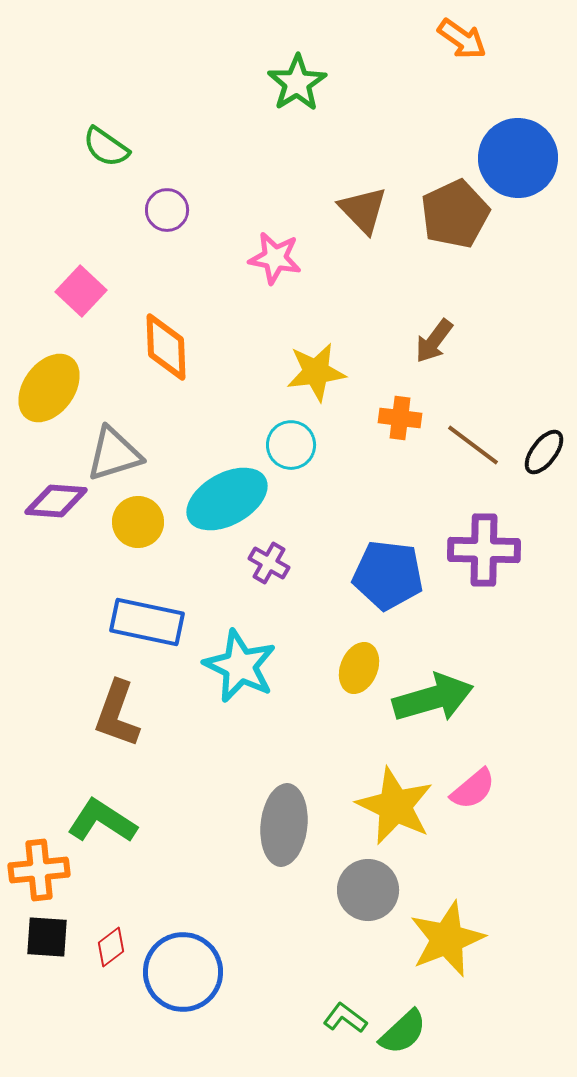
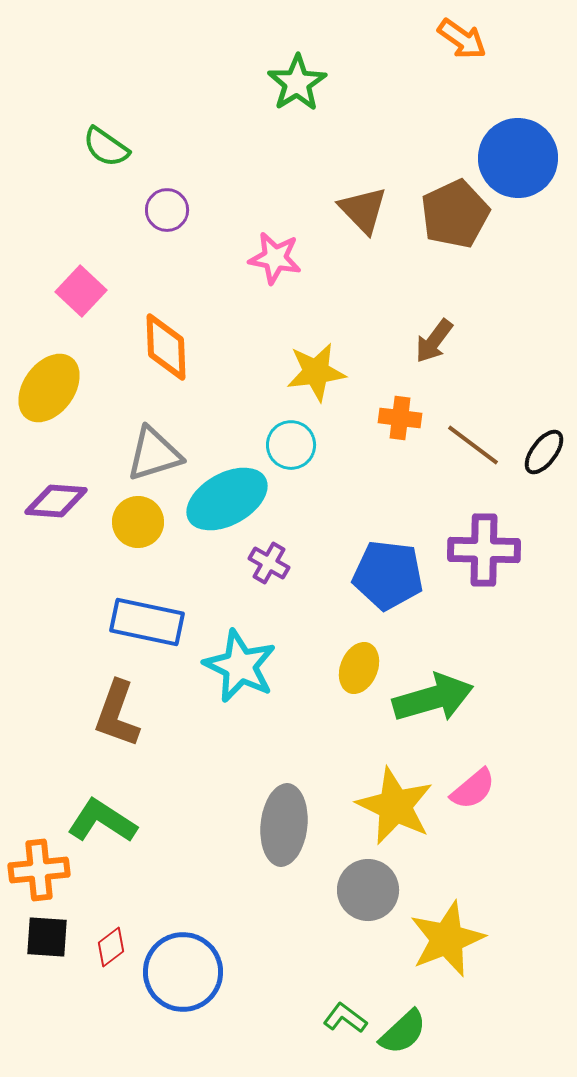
gray triangle at (114, 454): moved 40 px right
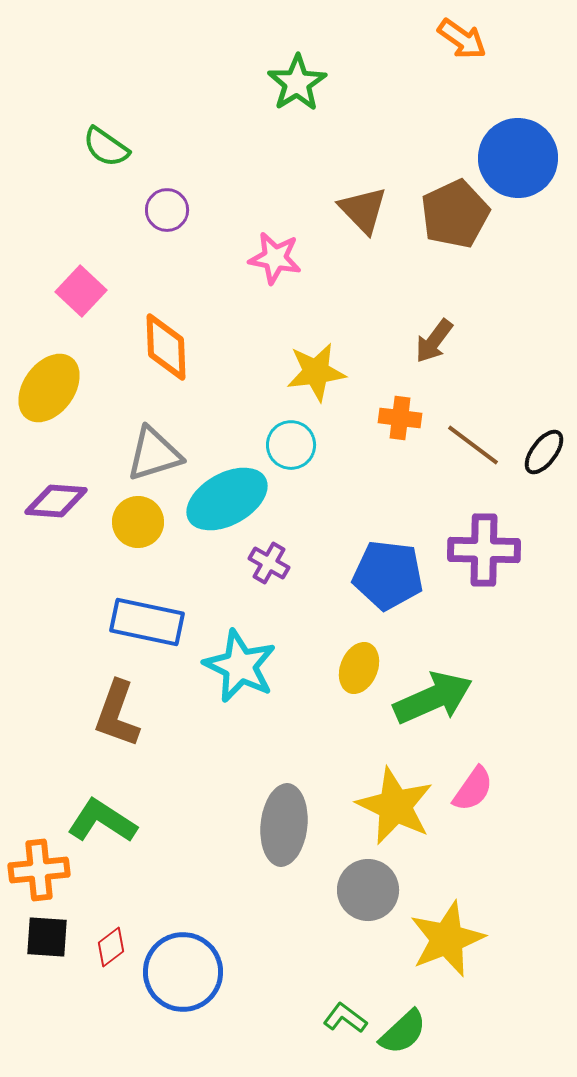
green arrow at (433, 698): rotated 8 degrees counterclockwise
pink semicircle at (473, 789): rotated 15 degrees counterclockwise
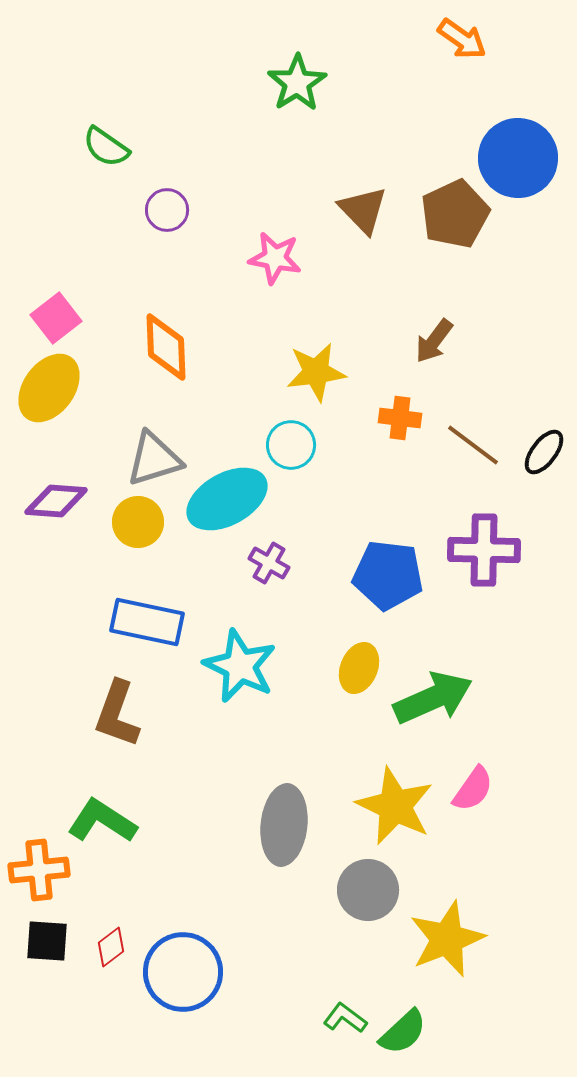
pink square at (81, 291): moved 25 px left, 27 px down; rotated 9 degrees clockwise
gray triangle at (154, 454): moved 5 px down
black square at (47, 937): moved 4 px down
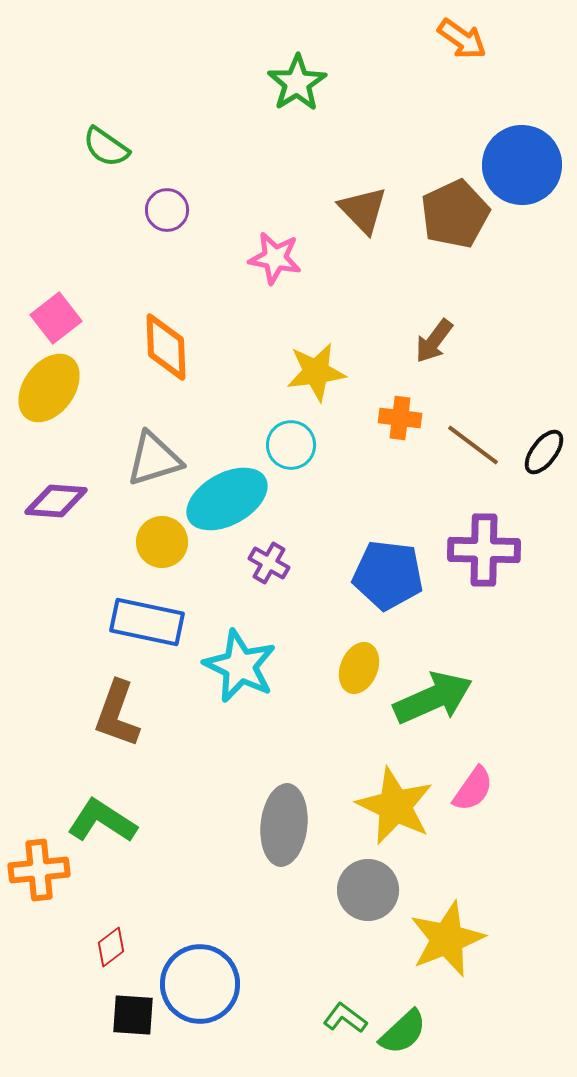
blue circle at (518, 158): moved 4 px right, 7 px down
yellow circle at (138, 522): moved 24 px right, 20 px down
black square at (47, 941): moved 86 px right, 74 px down
blue circle at (183, 972): moved 17 px right, 12 px down
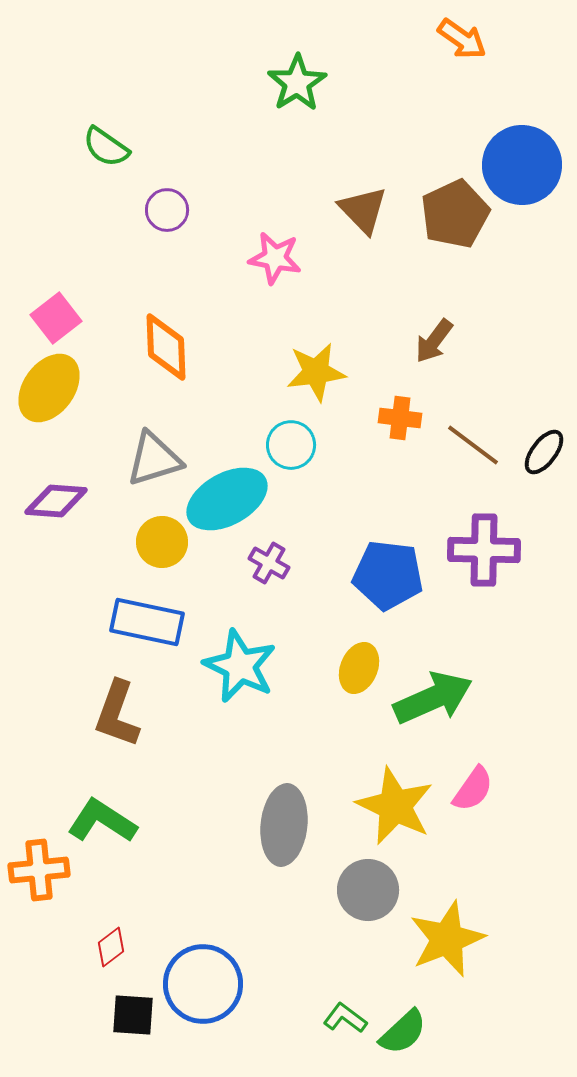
blue circle at (200, 984): moved 3 px right
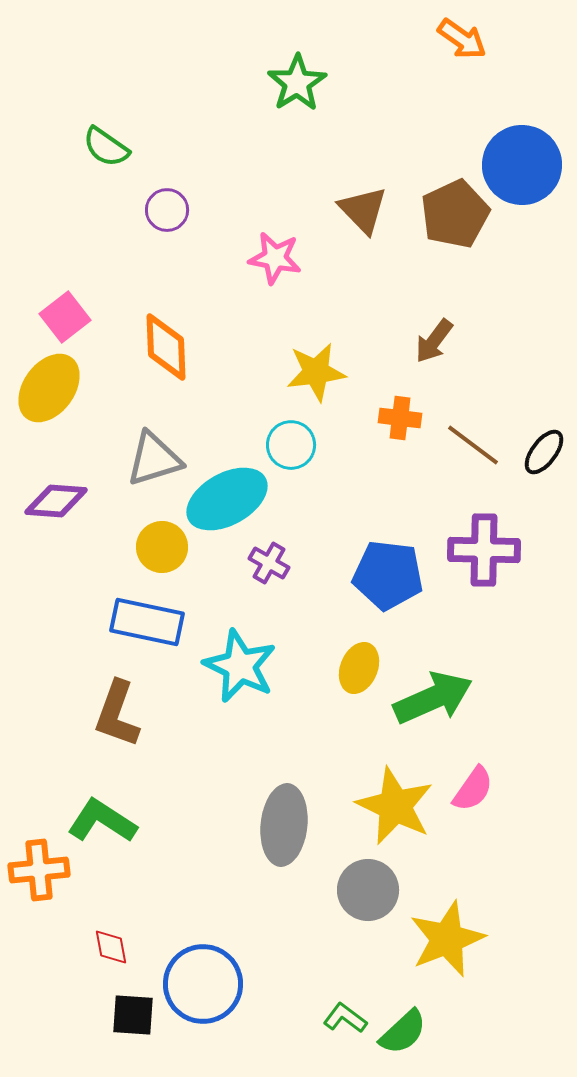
pink square at (56, 318): moved 9 px right, 1 px up
yellow circle at (162, 542): moved 5 px down
red diamond at (111, 947): rotated 63 degrees counterclockwise
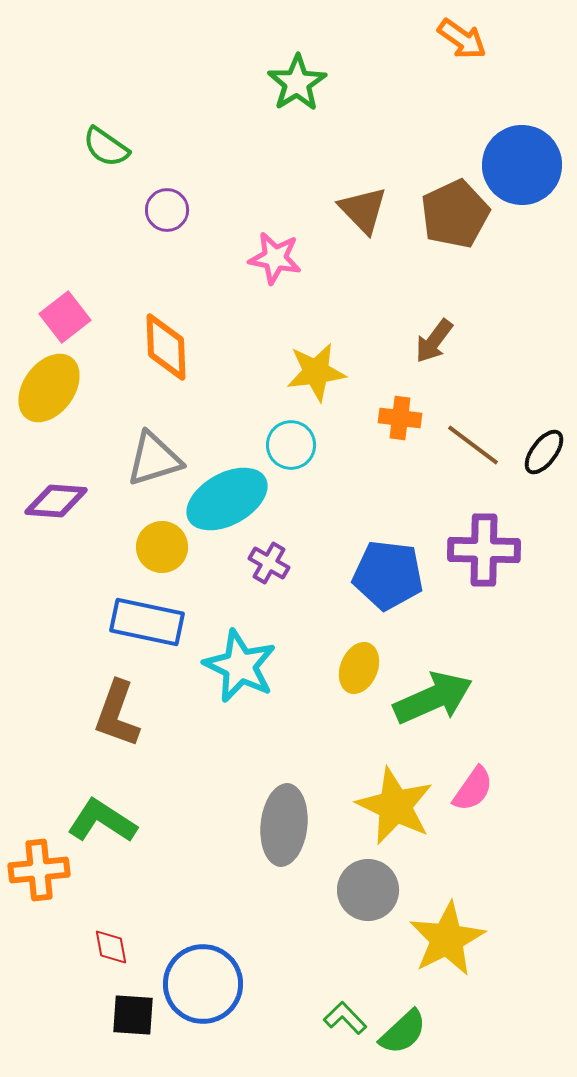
yellow star at (447, 939): rotated 6 degrees counterclockwise
green L-shape at (345, 1018): rotated 9 degrees clockwise
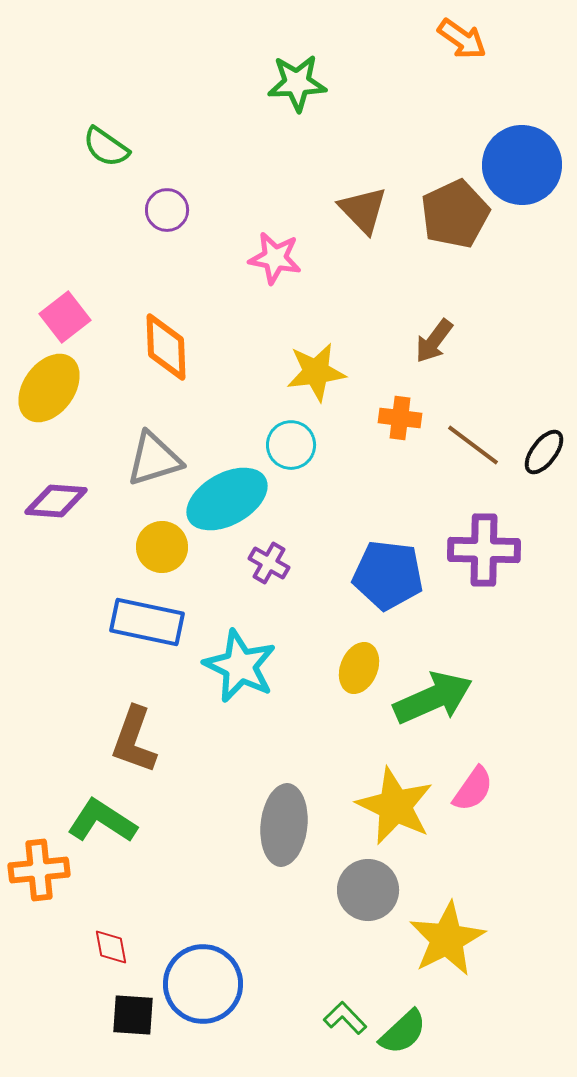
green star at (297, 83): rotated 30 degrees clockwise
brown L-shape at (117, 714): moved 17 px right, 26 px down
